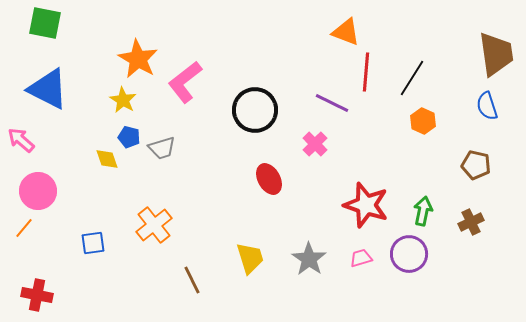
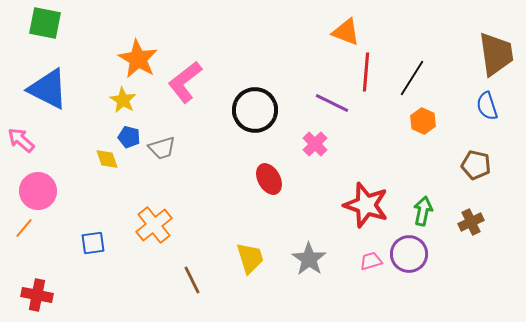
pink trapezoid: moved 10 px right, 3 px down
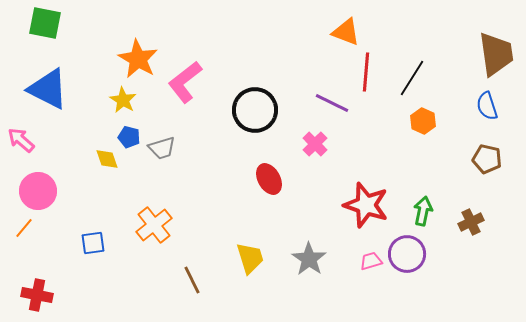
brown pentagon: moved 11 px right, 6 px up
purple circle: moved 2 px left
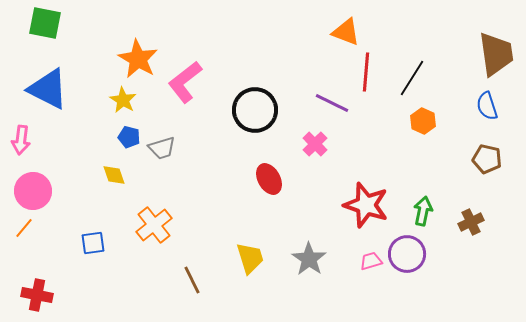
pink arrow: rotated 124 degrees counterclockwise
yellow diamond: moved 7 px right, 16 px down
pink circle: moved 5 px left
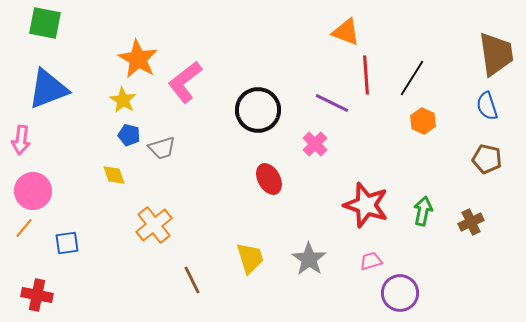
red line: moved 3 px down; rotated 9 degrees counterclockwise
blue triangle: rotated 48 degrees counterclockwise
black circle: moved 3 px right
blue pentagon: moved 2 px up
blue square: moved 26 px left
purple circle: moved 7 px left, 39 px down
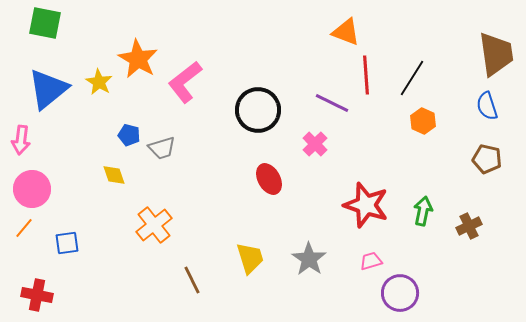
blue triangle: rotated 18 degrees counterclockwise
yellow star: moved 24 px left, 18 px up
pink circle: moved 1 px left, 2 px up
brown cross: moved 2 px left, 4 px down
